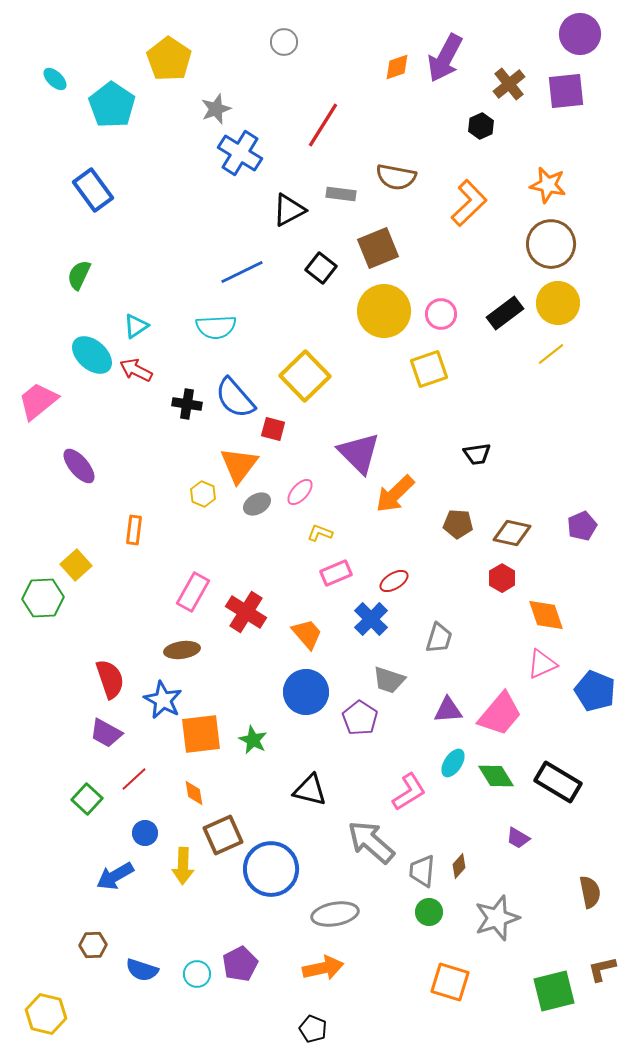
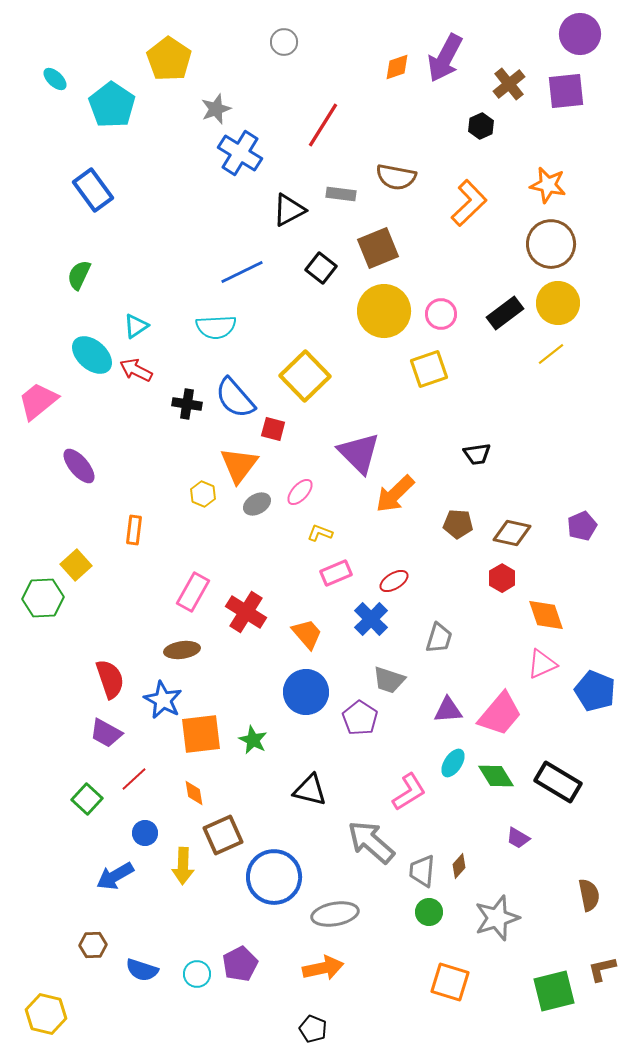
blue circle at (271, 869): moved 3 px right, 8 px down
brown semicircle at (590, 892): moved 1 px left, 3 px down
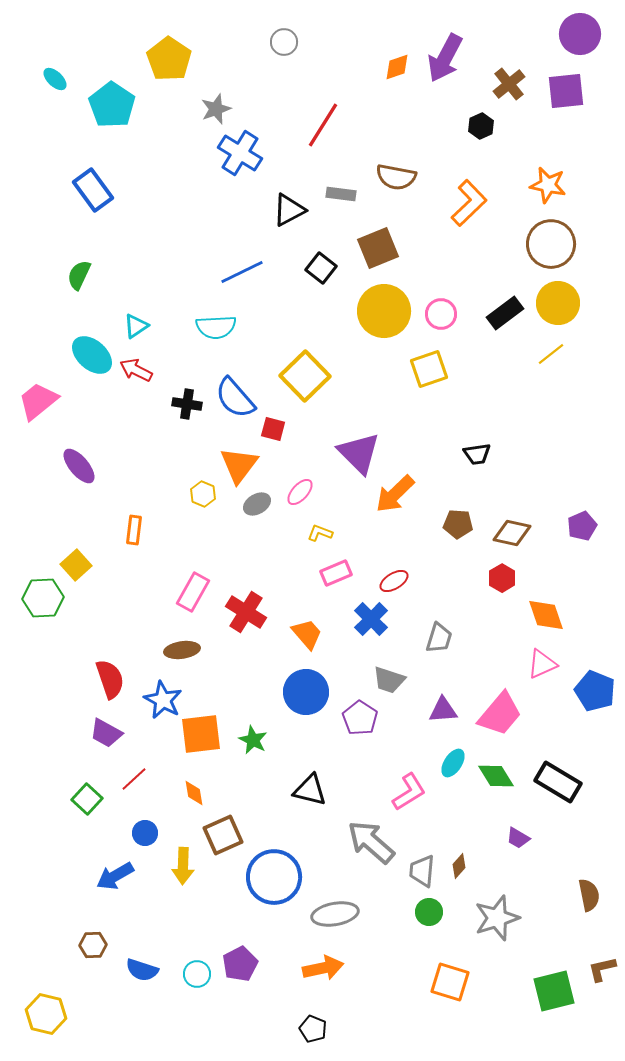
purple triangle at (448, 710): moved 5 px left
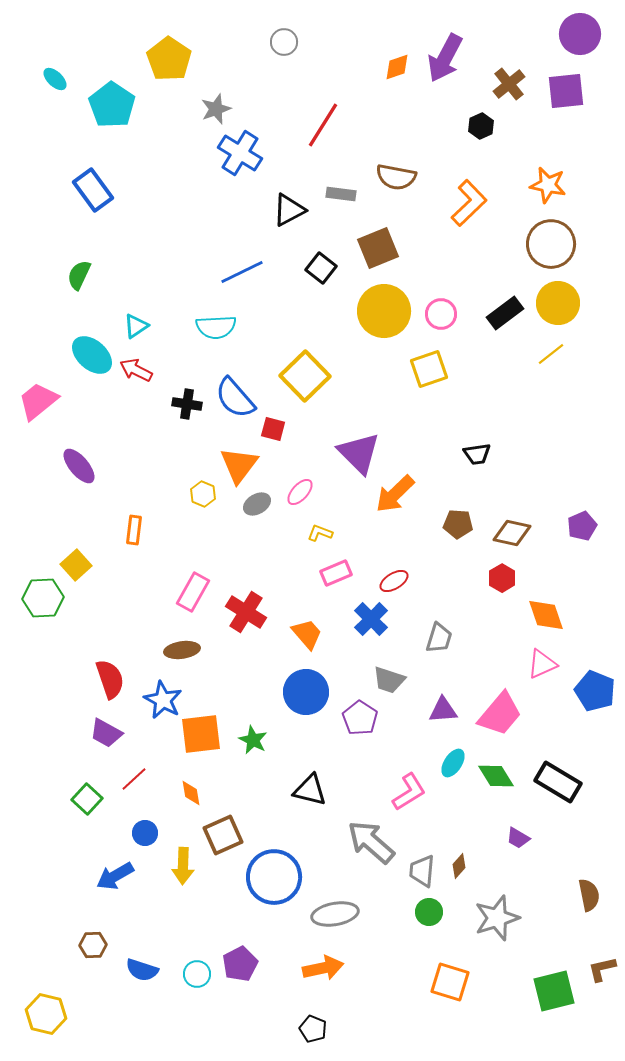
orange diamond at (194, 793): moved 3 px left
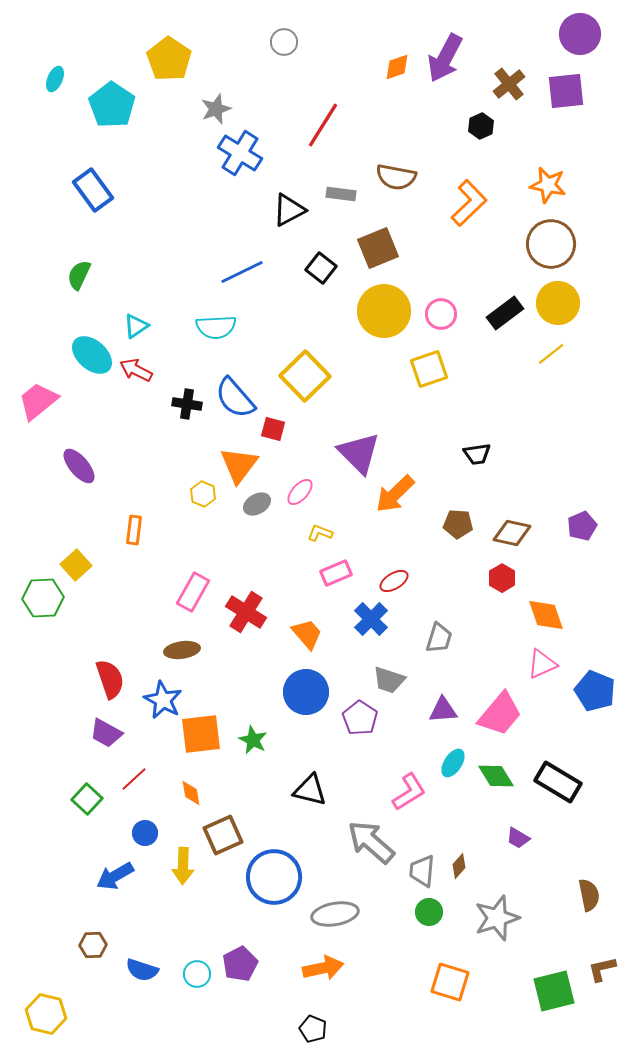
cyan ellipse at (55, 79): rotated 70 degrees clockwise
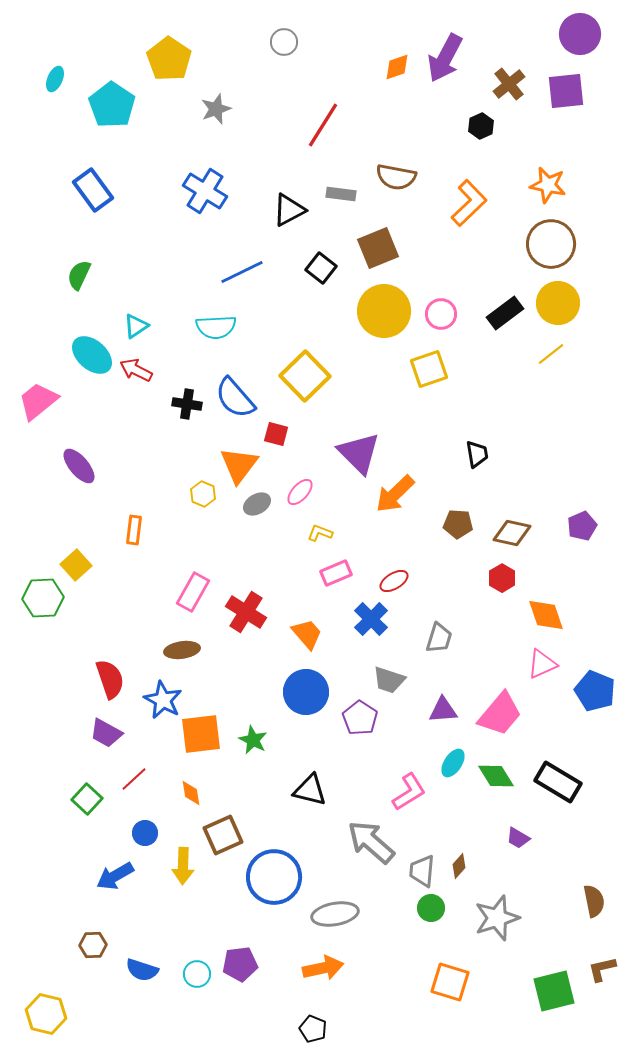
blue cross at (240, 153): moved 35 px left, 38 px down
red square at (273, 429): moved 3 px right, 5 px down
black trapezoid at (477, 454): rotated 92 degrees counterclockwise
brown semicircle at (589, 895): moved 5 px right, 6 px down
green circle at (429, 912): moved 2 px right, 4 px up
purple pentagon at (240, 964): rotated 20 degrees clockwise
